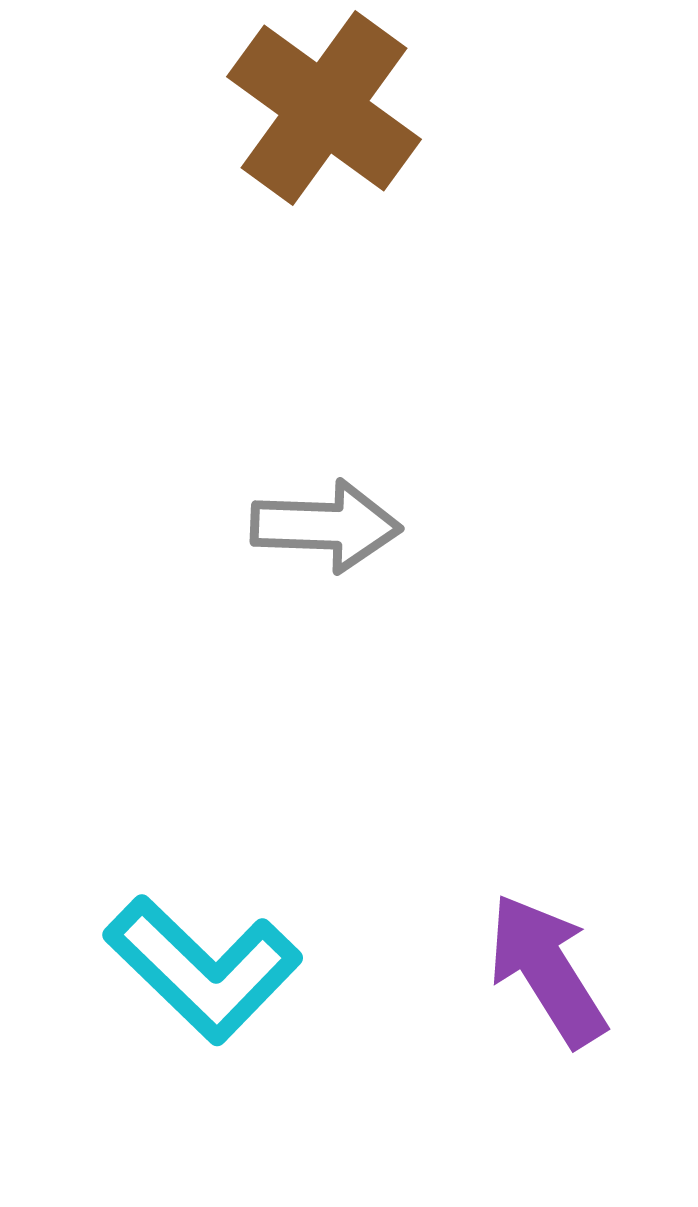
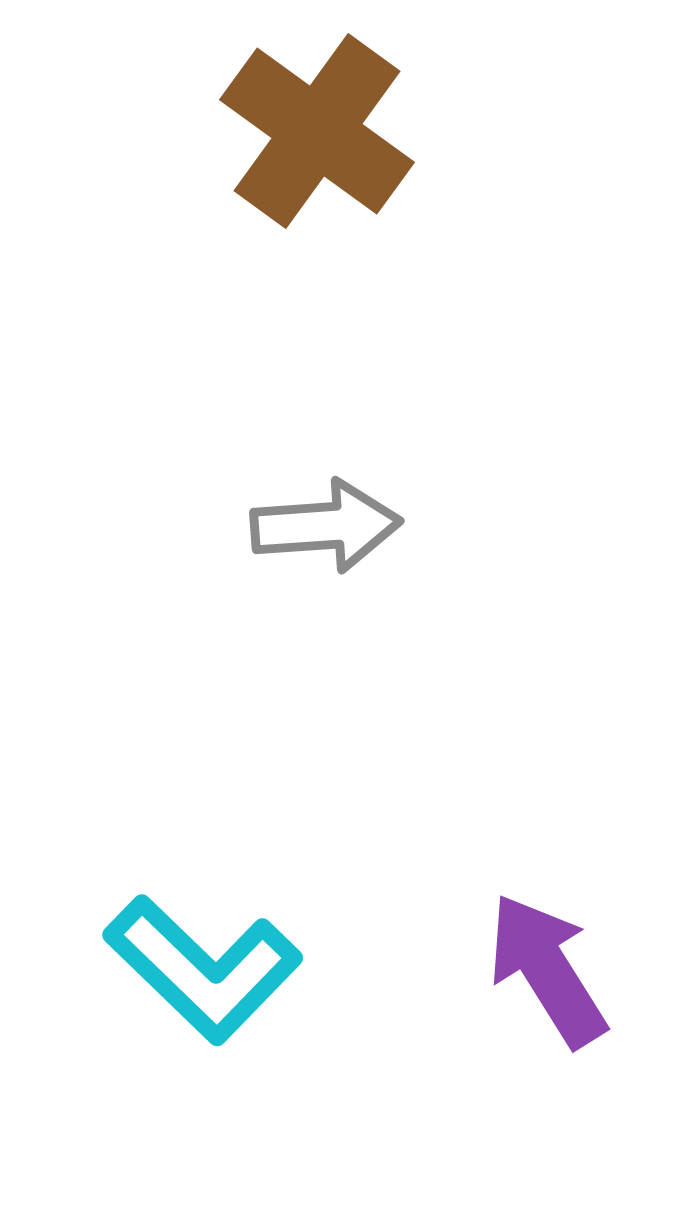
brown cross: moved 7 px left, 23 px down
gray arrow: rotated 6 degrees counterclockwise
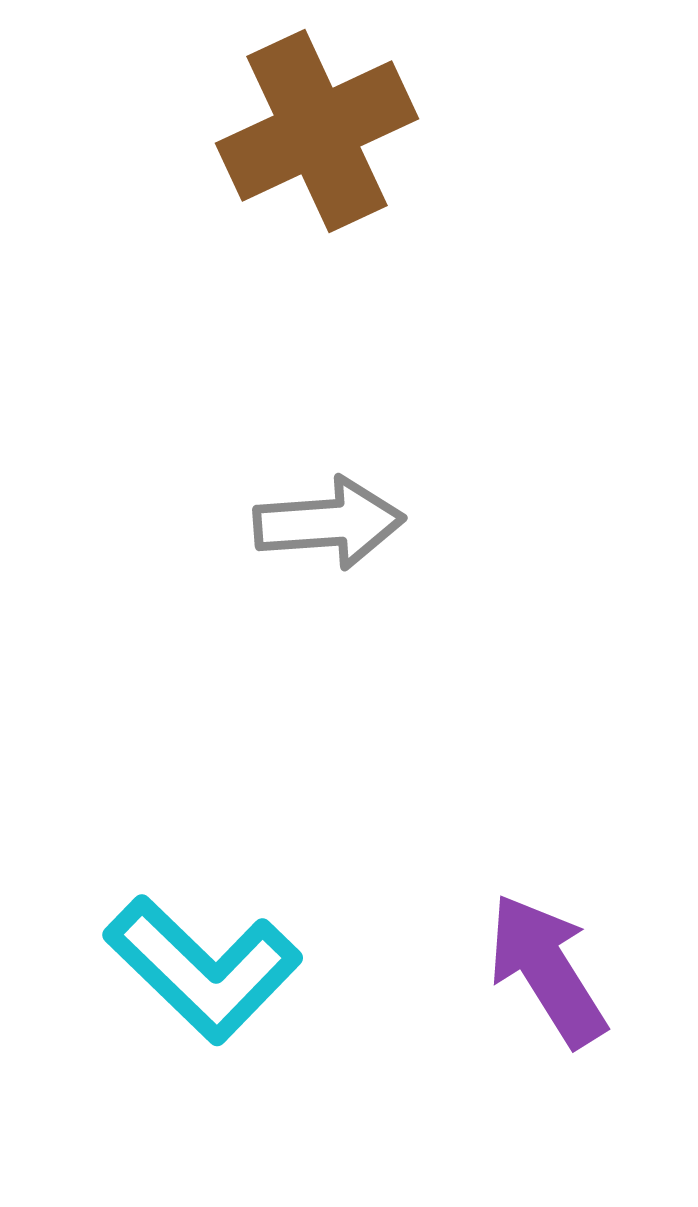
brown cross: rotated 29 degrees clockwise
gray arrow: moved 3 px right, 3 px up
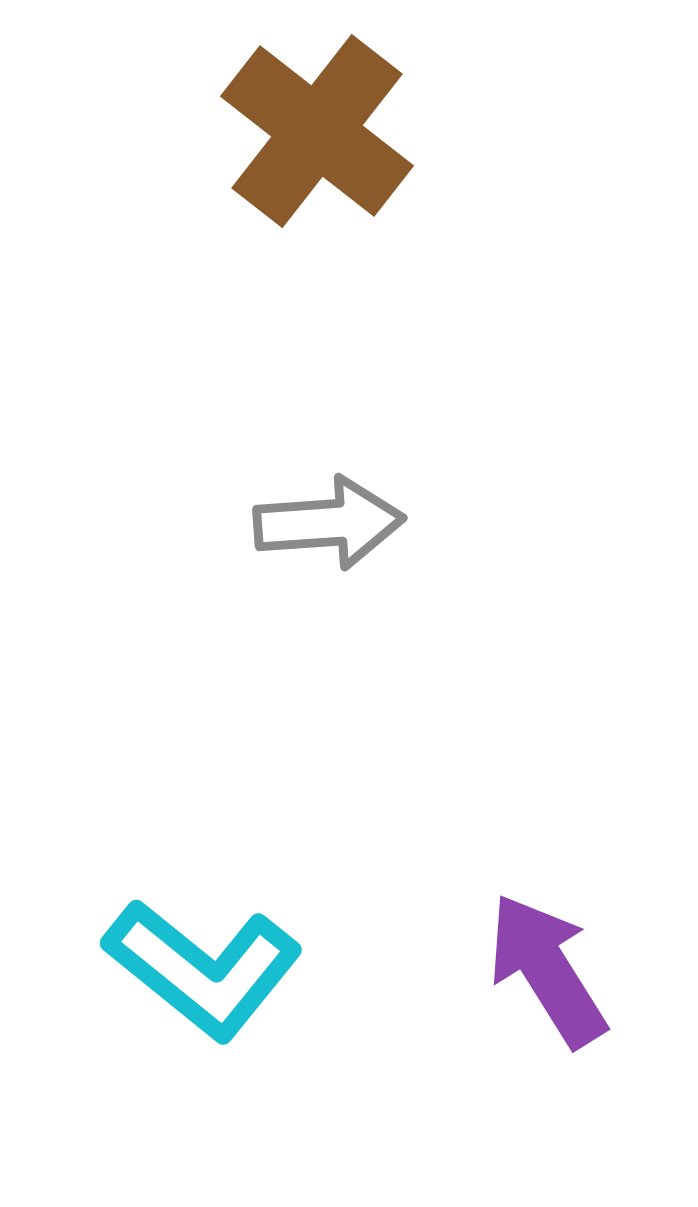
brown cross: rotated 27 degrees counterclockwise
cyan L-shape: rotated 5 degrees counterclockwise
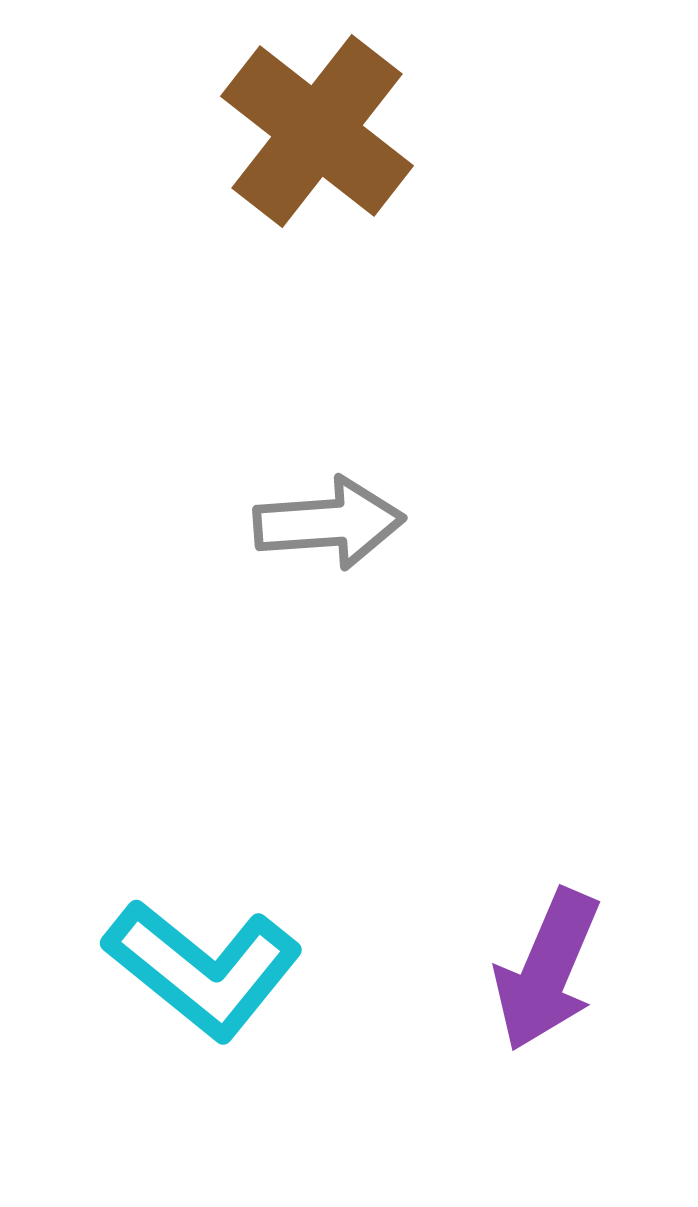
purple arrow: rotated 125 degrees counterclockwise
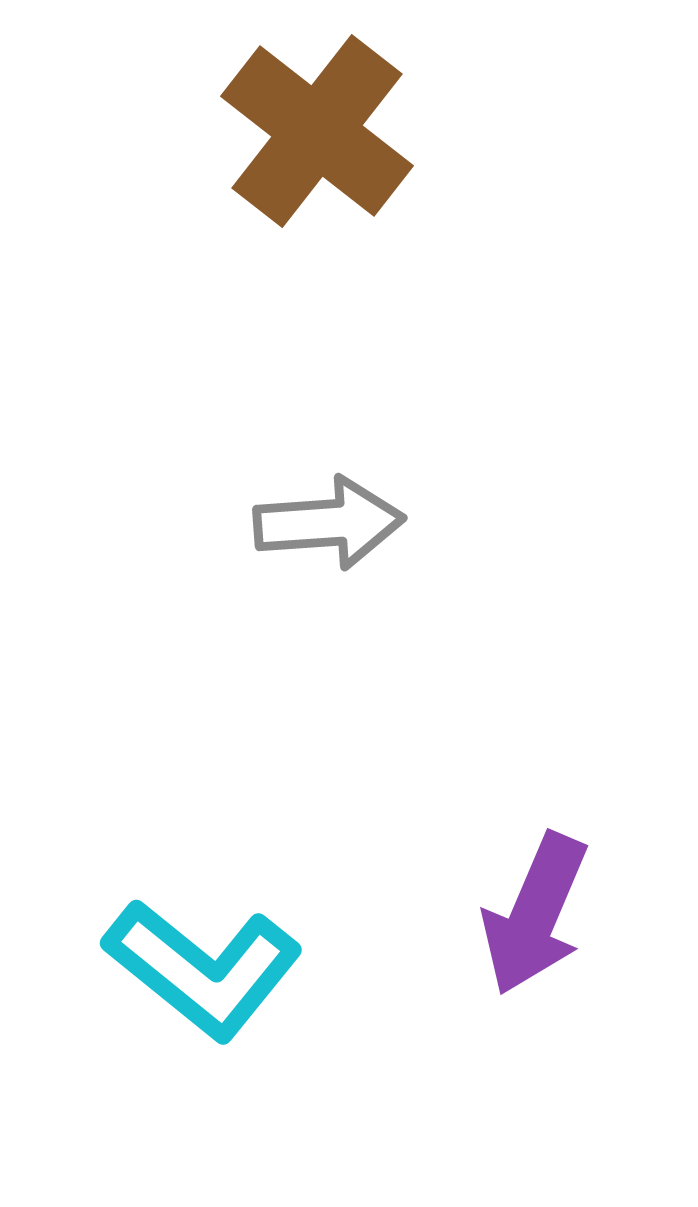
purple arrow: moved 12 px left, 56 px up
